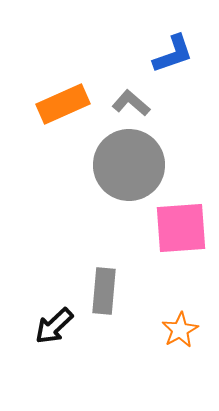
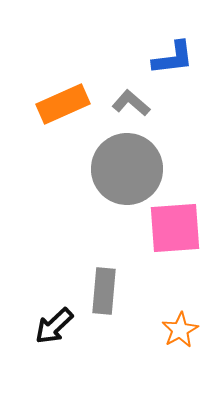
blue L-shape: moved 4 px down; rotated 12 degrees clockwise
gray circle: moved 2 px left, 4 px down
pink square: moved 6 px left
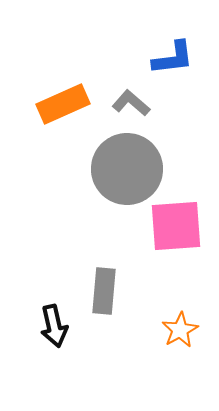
pink square: moved 1 px right, 2 px up
black arrow: rotated 60 degrees counterclockwise
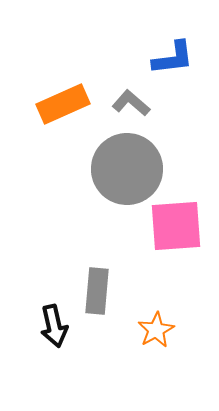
gray rectangle: moved 7 px left
orange star: moved 24 px left
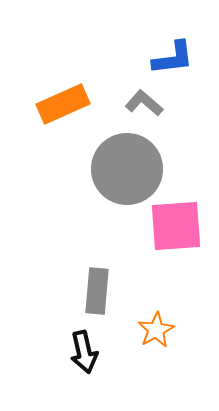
gray L-shape: moved 13 px right
black arrow: moved 30 px right, 26 px down
